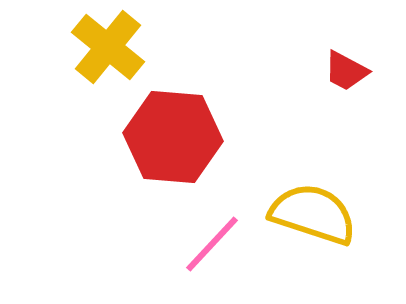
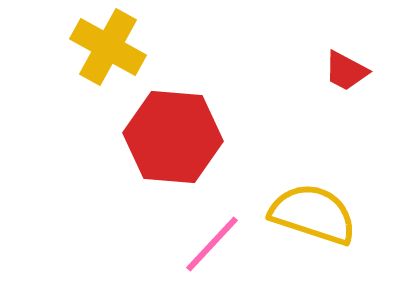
yellow cross: rotated 10 degrees counterclockwise
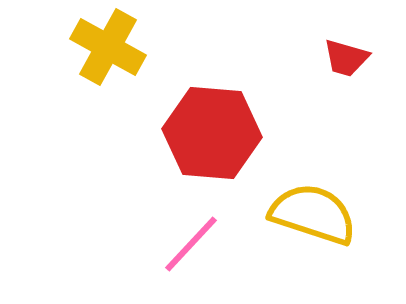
red trapezoid: moved 13 px up; rotated 12 degrees counterclockwise
red hexagon: moved 39 px right, 4 px up
pink line: moved 21 px left
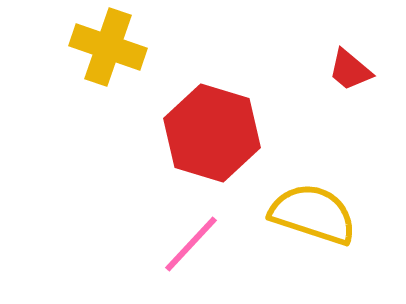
yellow cross: rotated 10 degrees counterclockwise
red trapezoid: moved 4 px right, 12 px down; rotated 24 degrees clockwise
red hexagon: rotated 12 degrees clockwise
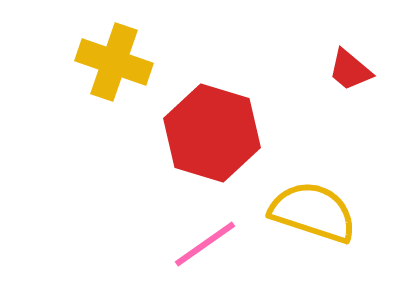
yellow cross: moved 6 px right, 15 px down
yellow semicircle: moved 2 px up
pink line: moved 14 px right; rotated 12 degrees clockwise
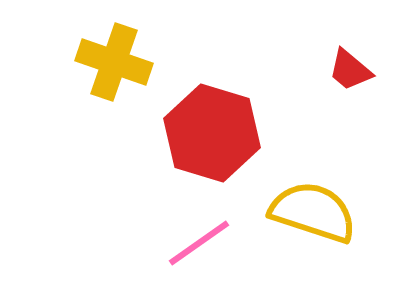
pink line: moved 6 px left, 1 px up
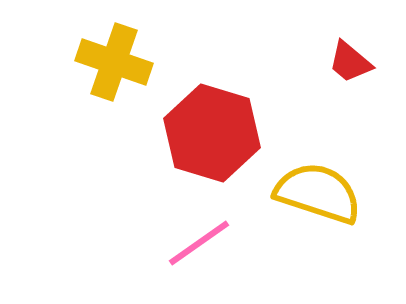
red trapezoid: moved 8 px up
yellow semicircle: moved 5 px right, 19 px up
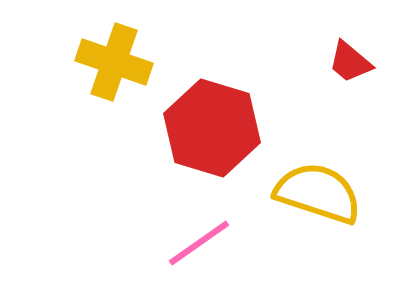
red hexagon: moved 5 px up
